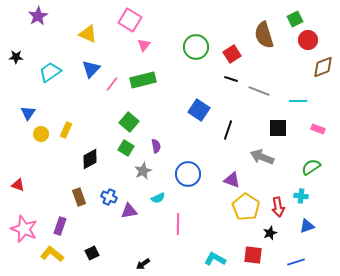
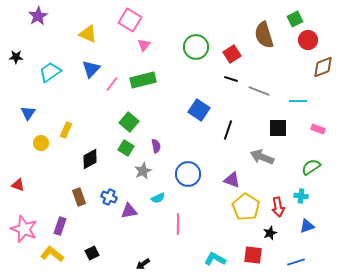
yellow circle at (41, 134): moved 9 px down
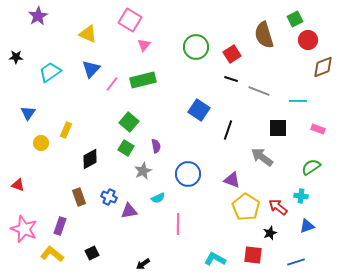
gray arrow at (262, 157): rotated 15 degrees clockwise
red arrow at (278, 207): rotated 138 degrees clockwise
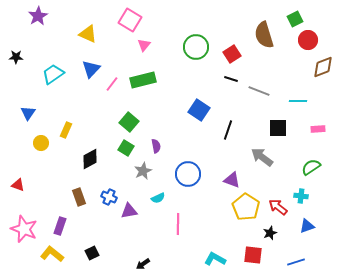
cyan trapezoid at (50, 72): moved 3 px right, 2 px down
pink rectangle at (318, 129): rotated 24 degrees counterclockwise
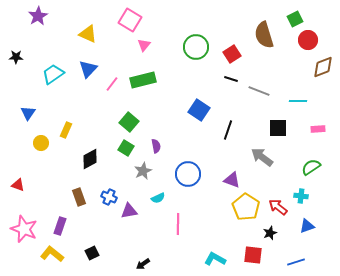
blue triangle at (91, 69): moved 3 px left
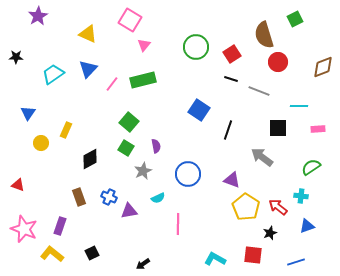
red circle at (308, 40): moved 30 px left, 22 px down
cyan line at (298, 101): moved 1 px right, 5 px down
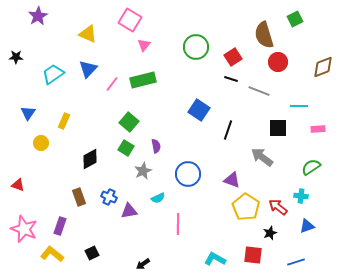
red square at (232, 54): moved 1 px right, 3 px down
yellow rectangle at (66, 130): moved 2 px left, 9 px up
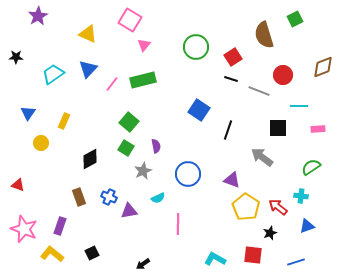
red circle at (278, 62): moved 5 px right, 13 px down
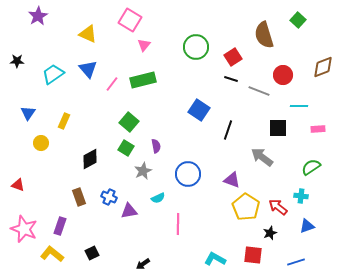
green square at (295, 19): moved 3 px right, 1 px down; rotated 21 degrees counterclockwise
black star at (16, 57): moved 1 px right, 4 px down
blue triangle at (88, 69): rotated 24 degrees counterclockwise
